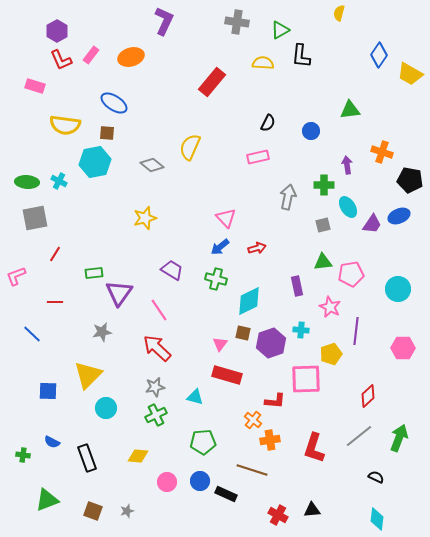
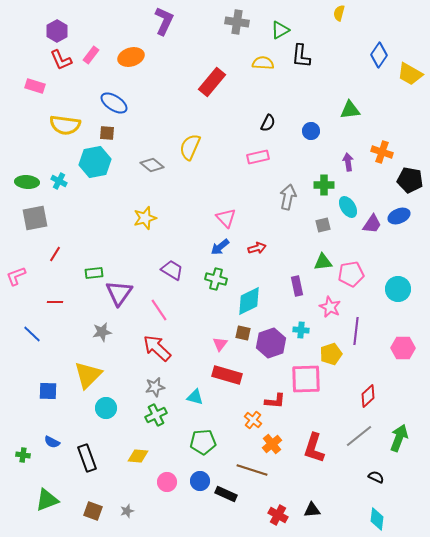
purple arrow at (347, 165): moved 1 px right, 3 px up
orange cross at (270, 440): moved 2 px right, 4 px down; rotated 30 degrees counterclockwise
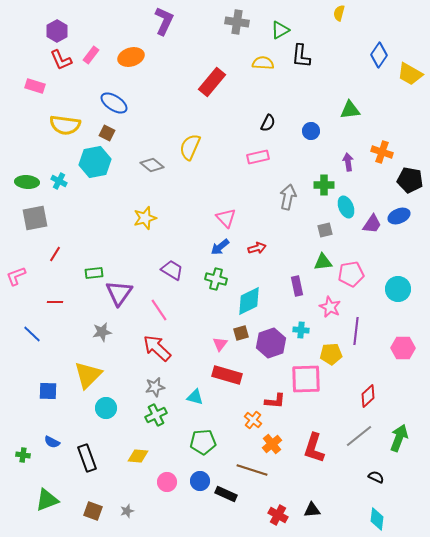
brown square at (107, 133): rotated 21 degrees clockwise
cyan ellipse at (348, 207): moved 2 px left; rotated 10 degrees clockwise
gray square at (323, 225): moved 2 px right, 5 px down
brown square at (243, 333): moved 2 px left; rotated 28 degrees counterclockwise
yellow pentagon at (331, 354): rotated 15 degrees clockwise
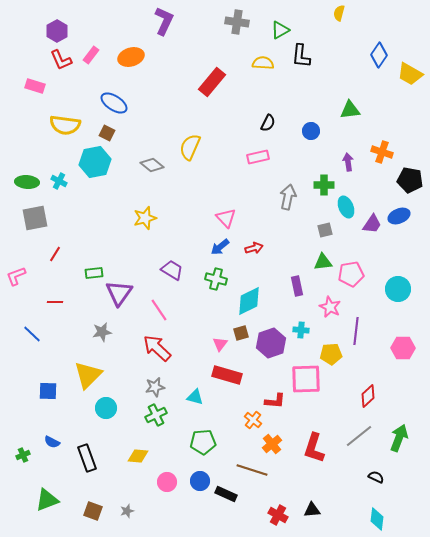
red arrow at (257, 248): moved 3 px left
green cross at (23, 455): rotated 32 degrees counterclockwise
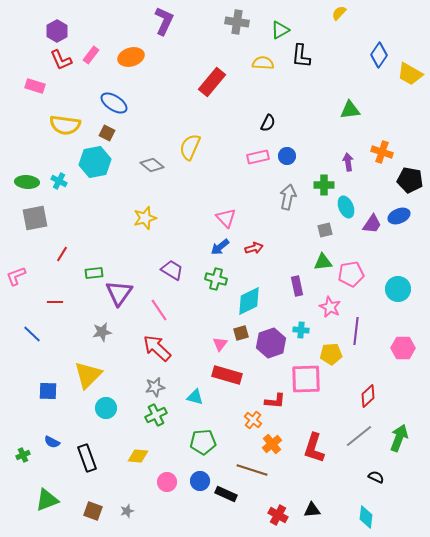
yellow semicircle at (339, 13): rotated 28 degrees clockwise
blue circle at (311, 131): moved 24 px left, 25 px down
red line at (55, 254): moved 7 px right
cyan diamond at (377, 519): moved 11 px left, 2 px up
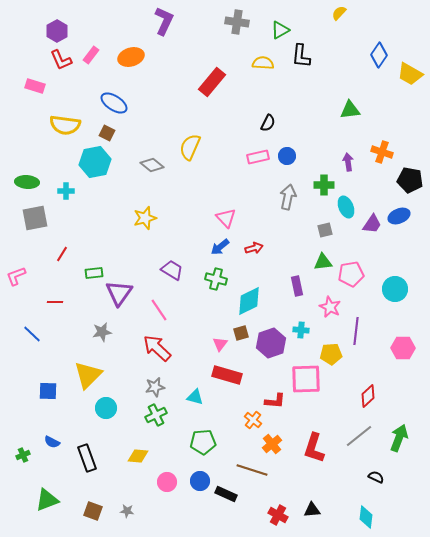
cyan cross at (59, 181): moved 7 px right, 10 px down; rotated 28 degrees counterclockwise
cyan circle at (398, 289): moved 3 px left
gray star at (127, 511): rotated 24 degrees clockwise
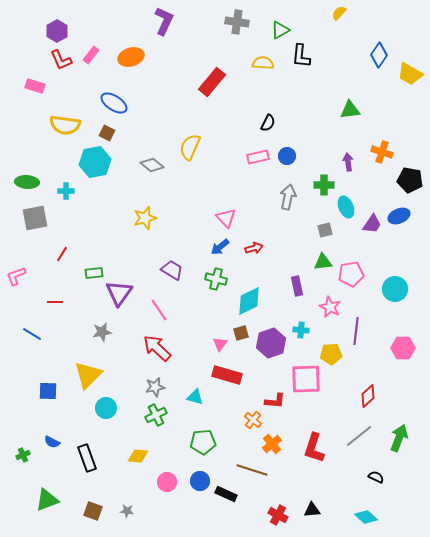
blue line at (32, 334): rotated 12 degrees counterclockwise
cyan diamond at (366, 517): rotated 55 degrees counterclockwise
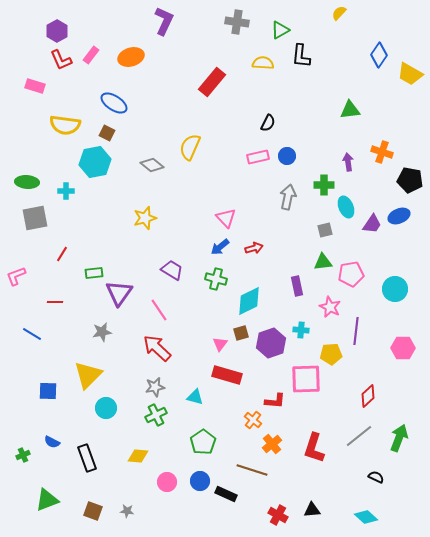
green pentagon at (203, 442): rotated 30 degrees counterclockwise
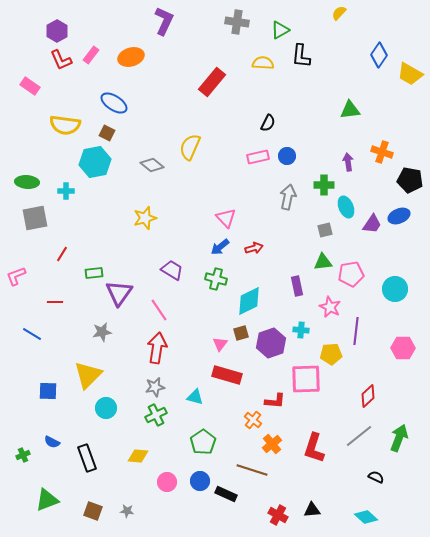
pink rectangle at (35, 86): moved 5 px left; rotated 18 degrees clockwise
red arrow at (157, 348): rotated 56 degrees clockwise
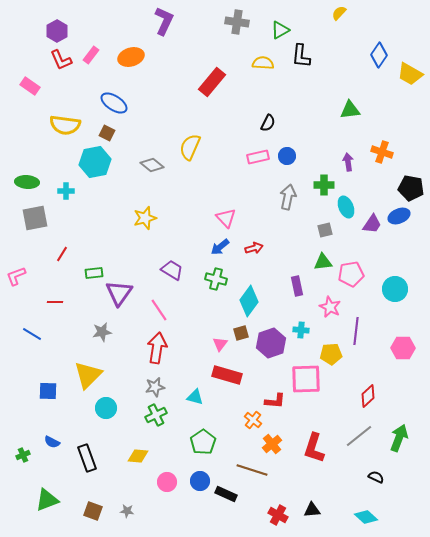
black pentagon at (410, 180): moved 1 px right, 8 px down
cyan diamond at (249, 301): rotated 28 degrees counterclockwise
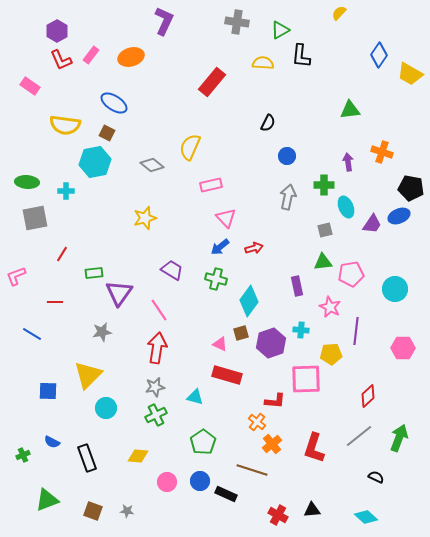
pink rectangle at (258, 157): moved 47 px left, 28 px down
pink triangle at (220, 344): rotated 42 degrees counterclockwise
orange cross at (253, 420): moved 4 px right, 2 px down
